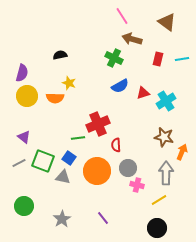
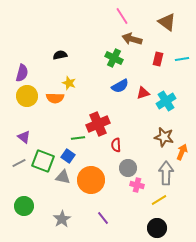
blue square: moved 1 px left, 2 px up
orange circle: moved 6 px left, 9 px down
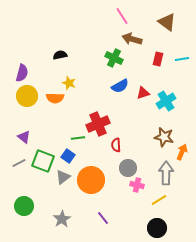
gray triangle: rotated 49 degrees counterclockwise
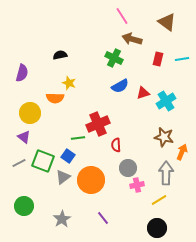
yellow circle: moved 3 px right, 17 px down
pink cross: rotated 24 degrees counterclockwise
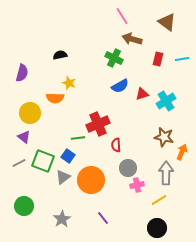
red triangle: moved 1 px left, 1 px down
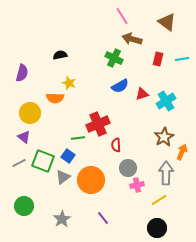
brown star: rotated 30 degrees clockwise
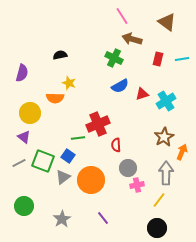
yellow line: rotated 21 degrees counterclockwise
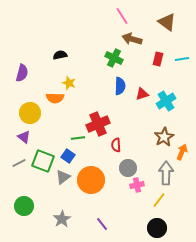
blue semicircle: rotated 60 degrees counterclockwise
purple line: moved 1 px left, 6 px down
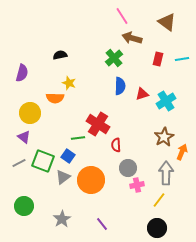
brown arrow: moved 1 px up
green cross: rotated 24 degrees clockwise
red cross: rotated 35 degrees counterclockwise
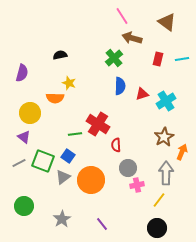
green line: moved 3 px left, 4 px up
